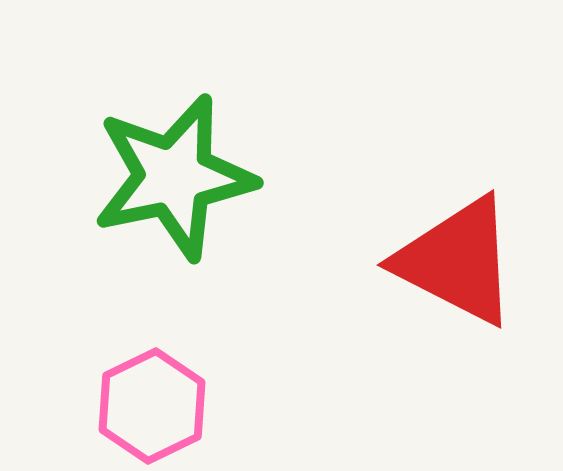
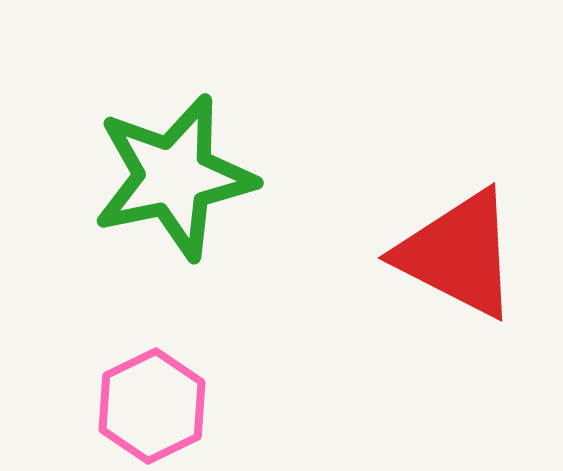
red triangle: moved 1 px right, 7 px up
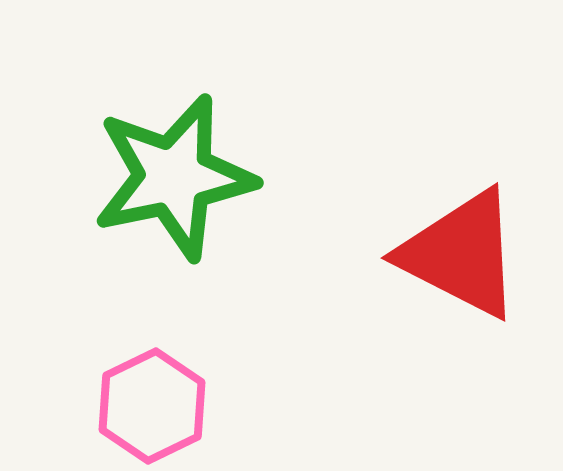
red triangle: moved 3 px right
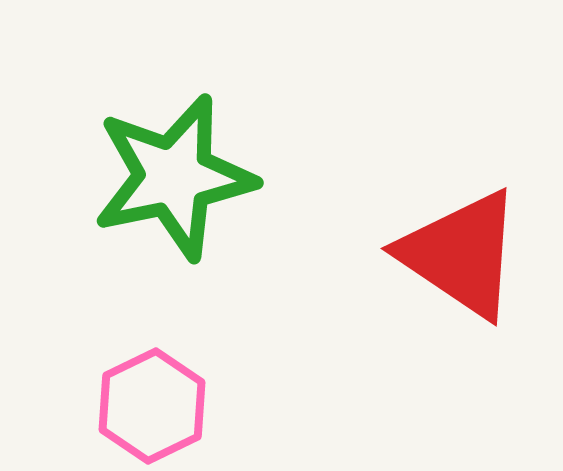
red triangle: rotated 7 degrees clockwise
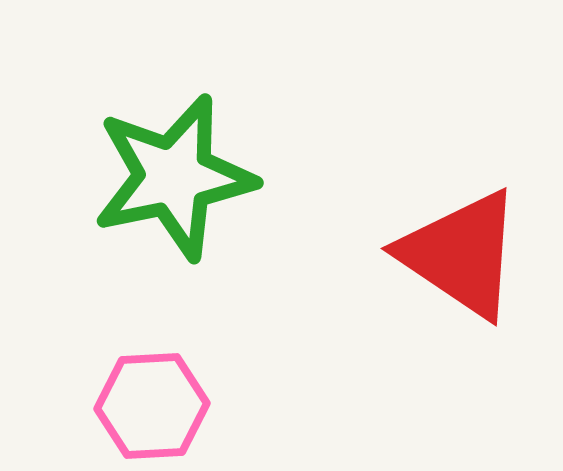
pink hexagon: rotated 23 degrees clockwise
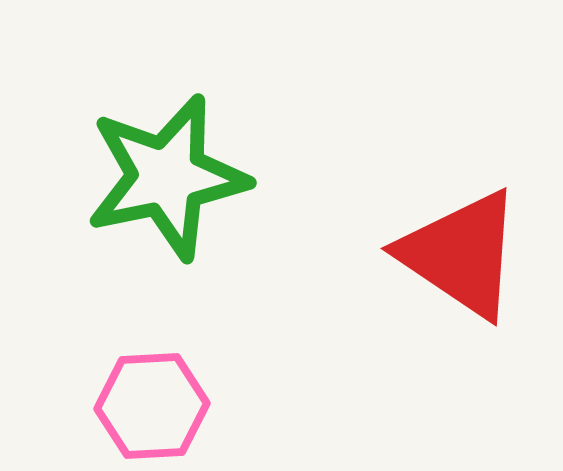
green star: moved 7 px left
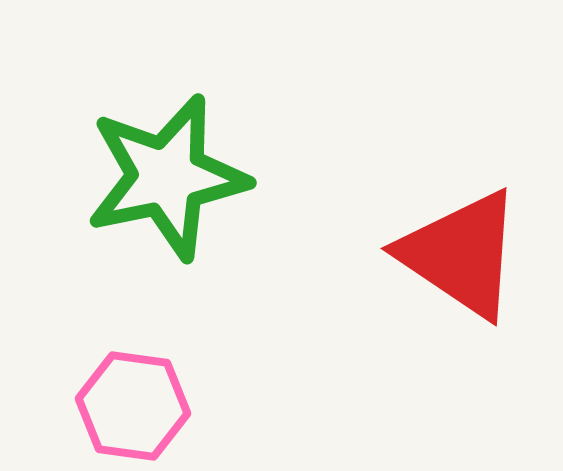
pink hexagon: moved 19 px left; rotated 11 degrees clockwise
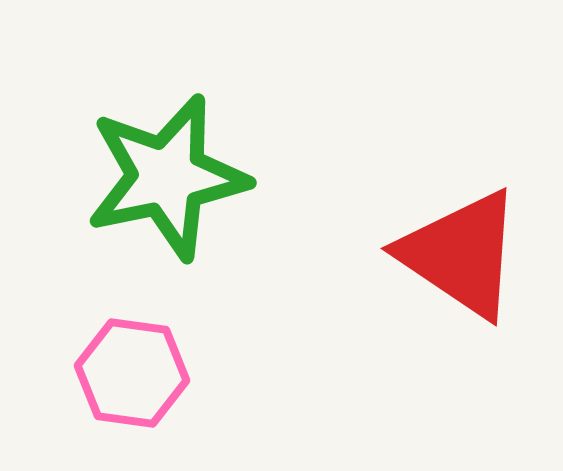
pink hexagon: moved 1 px left, 33 px up
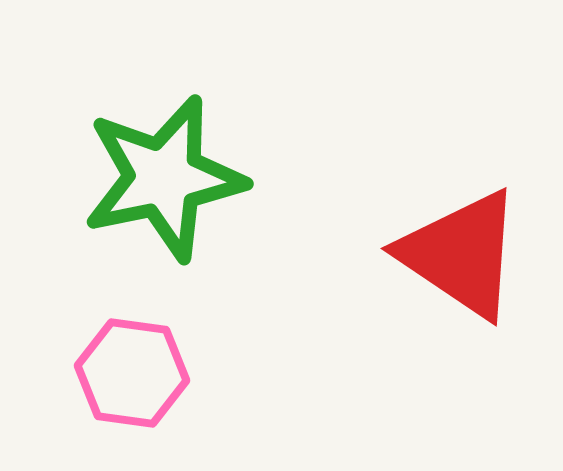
green star: moved 3 px left, 1 px down
